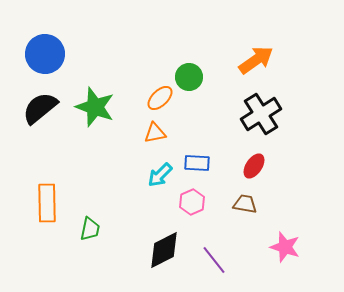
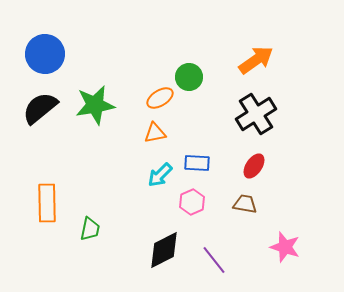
orange ellipse: rotated 12 degrees clockwise
green star: moved 2 px up; rotated 30 degrees counterclockwise
black cross: moved 5 px left
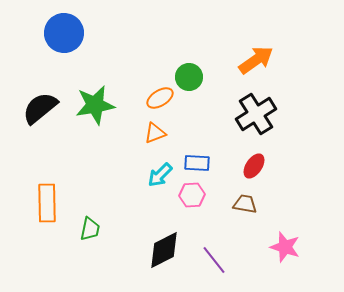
blue circle: moved 19 px right, 21 px up
orange triangle: rotated 10 degrees counterclockwise
pink hexagon: moved 7 px up; rotated 20 degrees clockwise
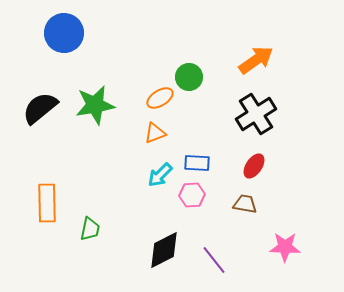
pink star: rotated 16 degrees counterclockwise
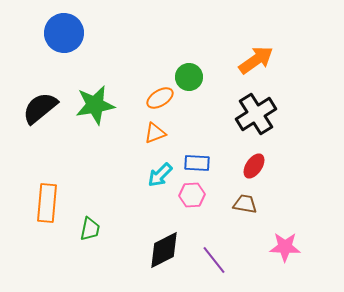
orange rectangle: rotated 6 degrees clockwise
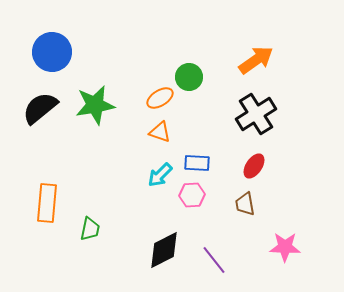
blue circle: moved 12 px left, 19 px down
orange triangle: moved 5 px right, 1 px up; rotated 40 degrees clockwise
brown trapezoid: rotated 110 degrees counterclockwise
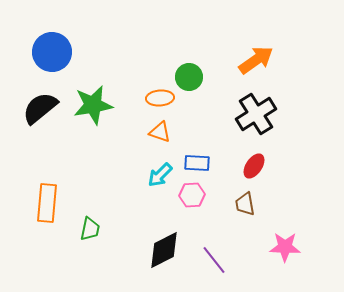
orange ellipse: rotated 28 degrees clockwise
green star: moved 2 px left
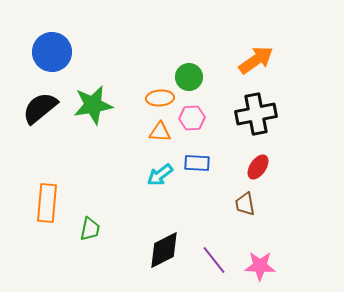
black cross: rotated 21 degrees clockwise
orange triangle: rotated 15 degrees counterclockwise
red ellipse: moved 4 px right, 1 px down
cyan arrow: rotated 8 degrees clockwise
pink hexagon: moved 77 px up
pink star: moved 25 px left, 19 px down
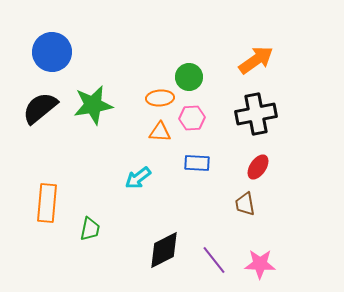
cyan arrow: moved 22 px left, 3 px down
pink star: moved 2 px up
